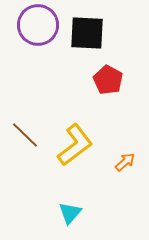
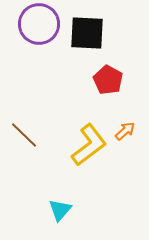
purple circle: moved 1 px right, 1 px up
brown line: moved 1 px left
yellow L-shape: moved 14 px right
orange arrow: moved 31 px up
cyan triangle: moved 10 px left, 3 px up
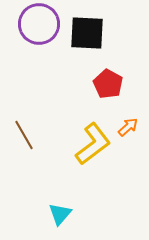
red pentagon: moved 4 px down
orange arrow: moved 3 px right, 4 px up
brown line: rotated 16 degrees clockwise
yellow L-shape: moved 4 px right, 1 px up
cyan triangle: moved 4 px down
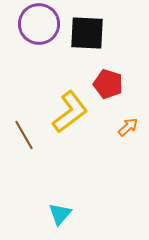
red pentagon: rotated 12 degrees counterclockwise
yellow L-shape: moved 23 px left, 32 px up
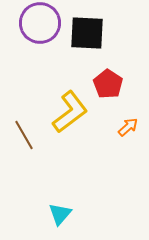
purple circle: moved 1 px right, 1 px up
red pentagon: rotated 16 degrees clockwise
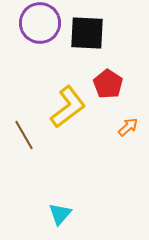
yellow L-shape: moved 2 px left, 5 px up
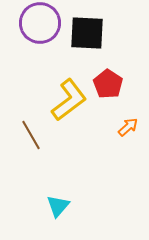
yellow L-shape: moved 1 px right, 7 px up
brown line: moved 7 px right
cyan triangle: moved 2 px left, 8 px up
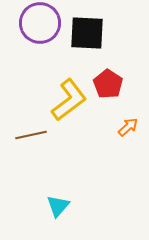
brown line: rotated 72 degrees counterclockwise
